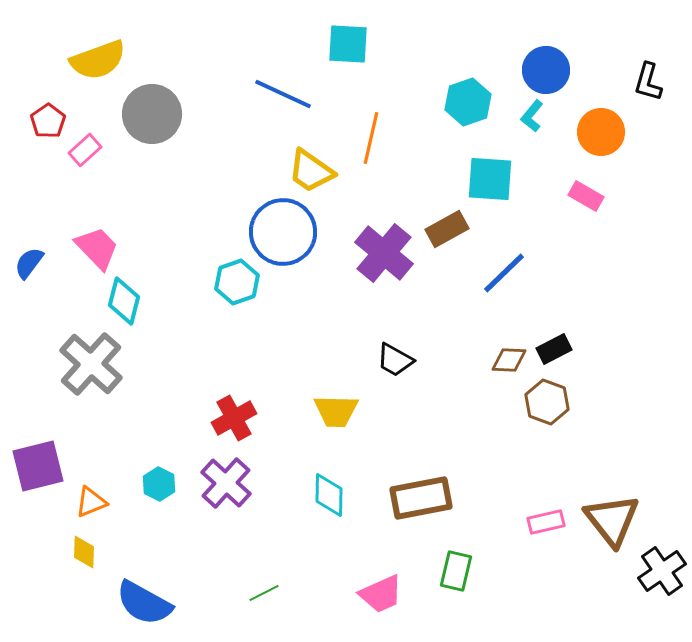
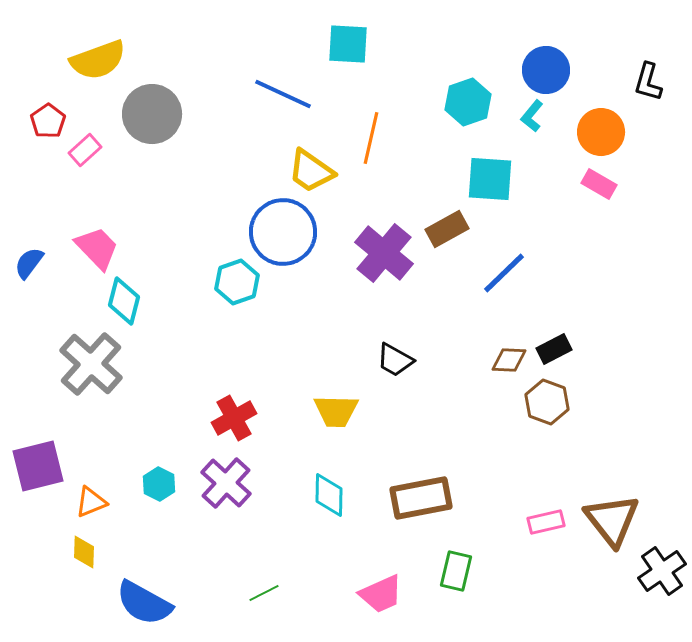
pink rectangle at (586, 196): moved 13 px right, 12 px up
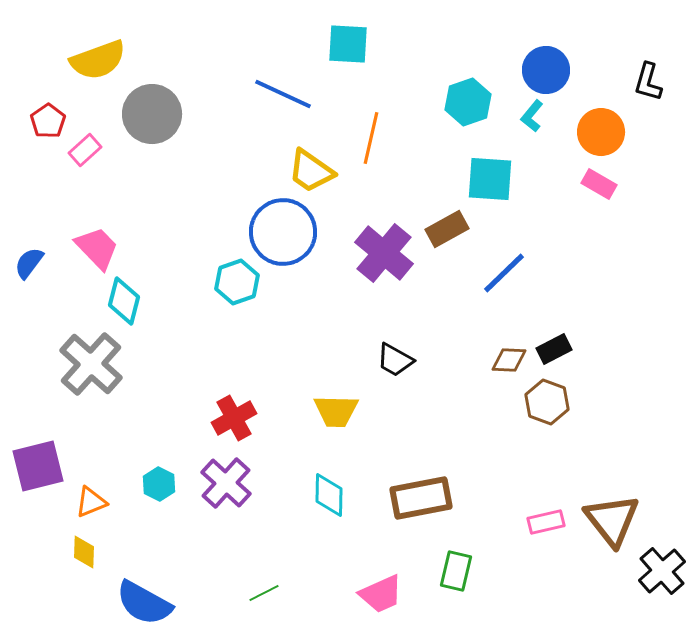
black cross at (662, 571): rotated 6 degrees counterclockwise
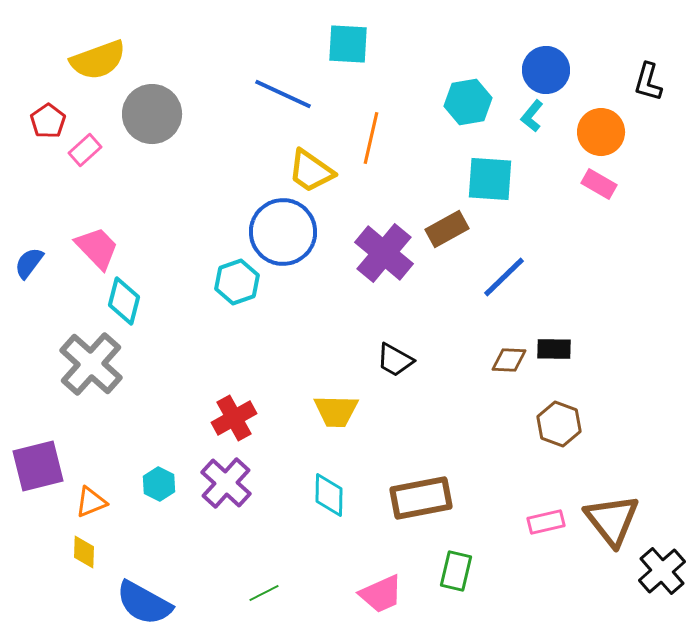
cyan hexagon at (468, 102): rotated 9 degrees clockwise
blue line at (504, 273): moved 4 px down
black rectangle at (554, 349): rotated 28 degrees clockwise
brown hexagon at (547, 402): moved 12 px right, 22 px down
